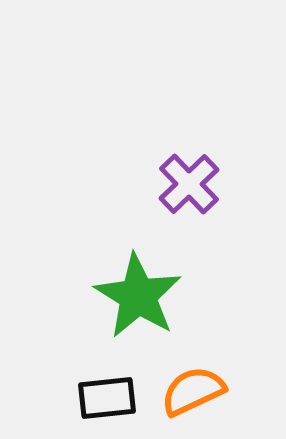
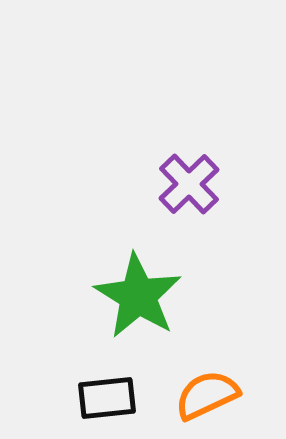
orange semicircle: moved 14 px right, 4 px down
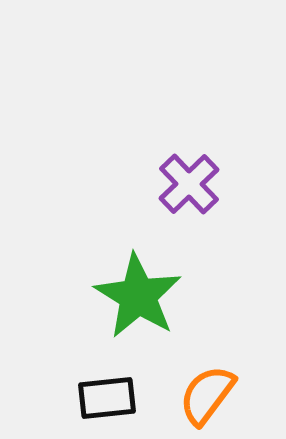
orange semicircle: rotated 28 degrees counterclockwise
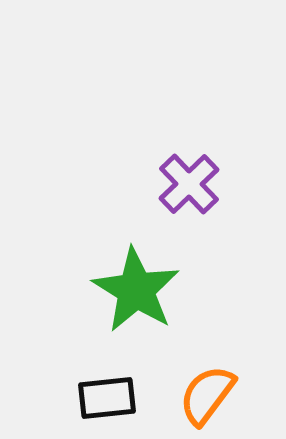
green star: moved 2 px left, 6 px up
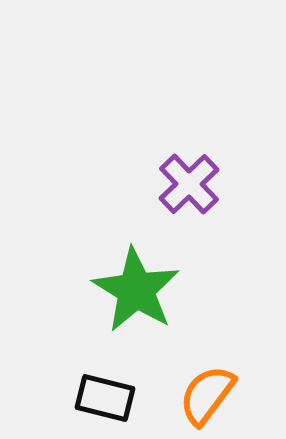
black rectangle: moved 2 px left; rotated 20 degrees clockwise
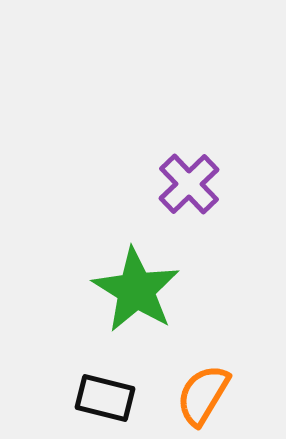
orange semicircle: moved 4 px left; rotated 6 degrees counterclockwise
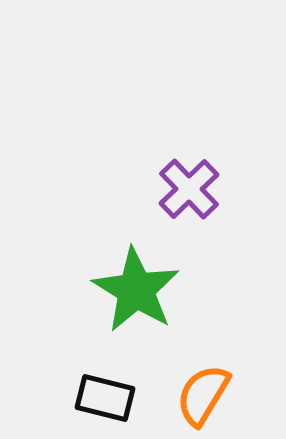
purple cross: moved 5 px down
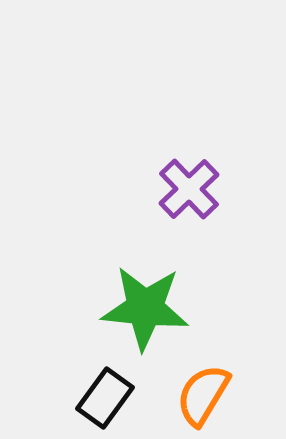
green star: moved 9 px right, 18 px down; rotated 26 degrees counterclockwise
black rectangle: rotated 68 degrees counterclockwise
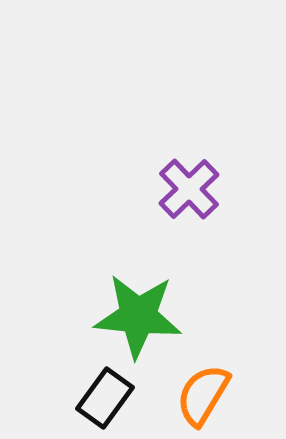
green star: moved 7 px left, 8 px down
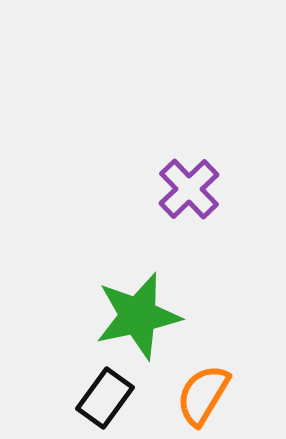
green star: rotated 18 degrees counterclockwise
